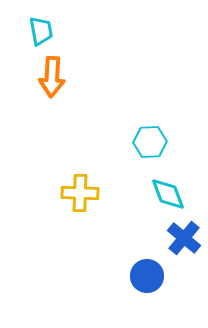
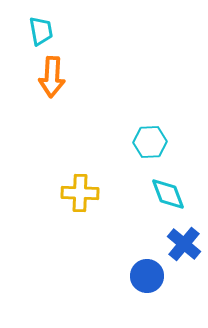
blue cross: moved 6 px down
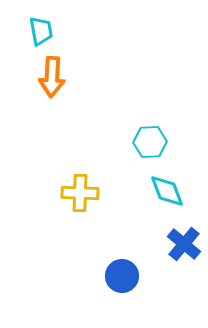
cyan diamond: moved 1 px left, 3 px up
blue circle: moved 25 px left
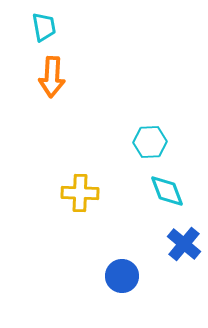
cyan trapezoid: moved 3 px right, 4 px up
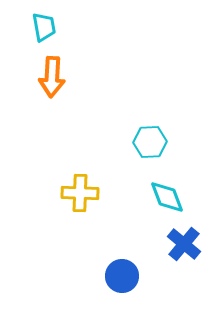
cyan diamond: moved 6 px down
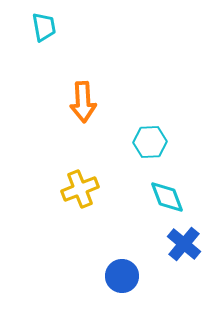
orange arrow: moved 31 px right, 25 px down; rotated 6 degrees counterclockwise
yellow cross: moved 4 px up; rotated 24 degrees counterclockwise
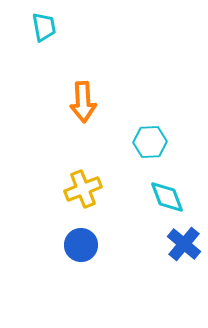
yellow cross: moved 3 px right
blue circle: moved 41 px left, 31 px up
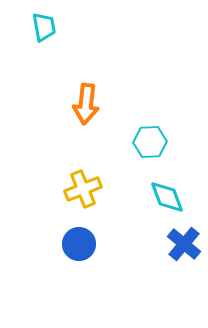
orange arrow: moved 3 px right, 2 px down; rotated 9 degrees clockwise
blue circle: moved 2 px left, 1 px up
